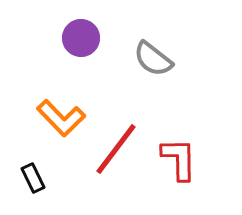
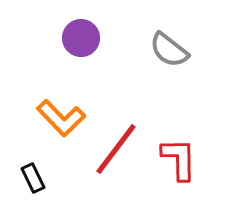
gray semicircle: moved 16 px right, 9 px up
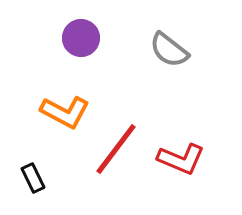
orange L-shape: moved 4 px right, 6 px up; rotated 18 degrees counterclockwise
red L-shape: moved 2 px right; rotated 114 degrees clockwise
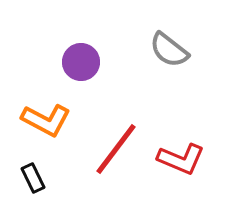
purple circle: moved 24 px down
orange L-shape: moved 19 px left, 8 px down
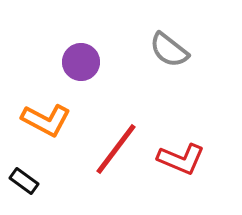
black rectangle: moved 9 px left, 3 px down; rotated 28 degrees counterclockwise
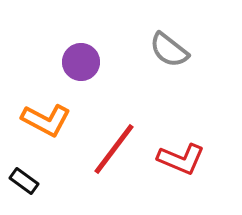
red line: moved 2 px left
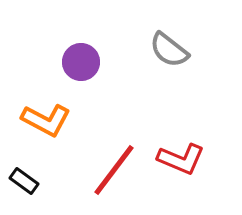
red line: moved 21 px down
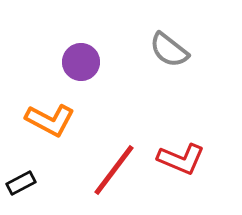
orange L-shape: moved 4 px right
black rectangle: moved 3 px left, 2 px down; rotated 64 degrees counterclockwise
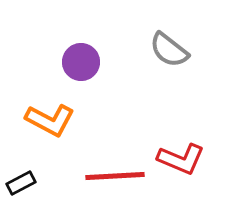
red line: moved 1 px right, 6 px down; rotated 50 degrees clockwise
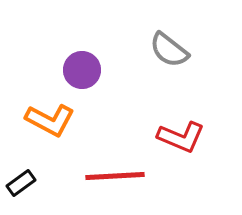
purple circle: moved 1 px right, 8 px down
red L-shape: moved 22 px up
black rectangle: rotated 8 degrees counterclockwise
